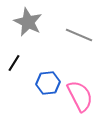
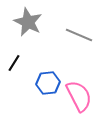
pink semicircle: moved 1 px left
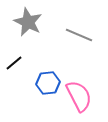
black line: rotated 18 degrees clockwise
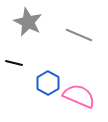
black line: rotated 54 degrees clockwise
blue hexagon: rotated 25 degrees counterclockwise
pink semicircle: rotated 40 degrees counterclockwise
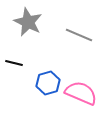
blue hexagon: rotated 15 degrees clockwise
pink semicircle: moved 2 px right, 3 px up
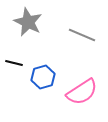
gray line: moved 3 px right
blue hexagon: moved 5 px left, 6 px up
pink semicircle: moved 1 px right, 1 px up; rotated 124 degrees clockwise
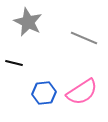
gray line: moved 2 px right, 3 px down
blue hexagon: moved 1 px right, 16 px down; rotated 10 degrees clockwise
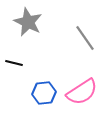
gray line: moved 1 px right; rotated 32 degrees clockwise
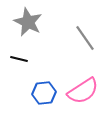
black line: moved 5 px right, 4 px up
pink semicircle: moved 1 px right, 1 px up
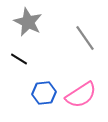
black line: rotated 18 degrees clockwise
pink semicircle: moved 2 px left, 4 px down
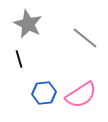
gray star: moved 2 px down
gray line: rotated 16 degrees counterclockwise
black line: rotated 42 degrees clockwise
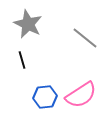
black line: moved 3 px right, 1 px down
blue hexagon: moved 1 px right, 4 px down
